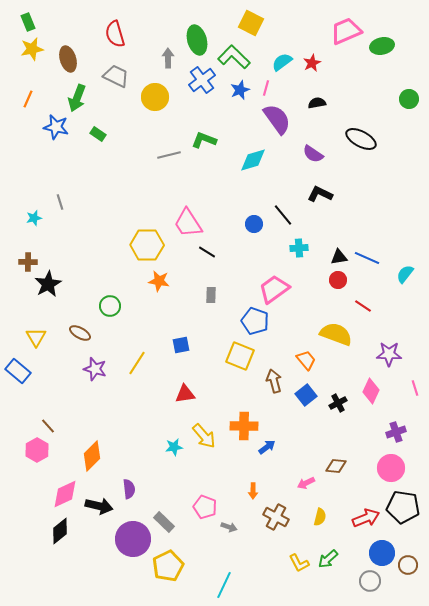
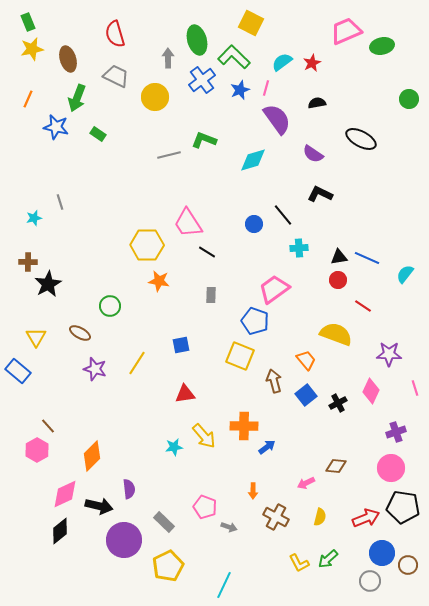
purple circle at (133, 539): moved 9 px left, 1 px down
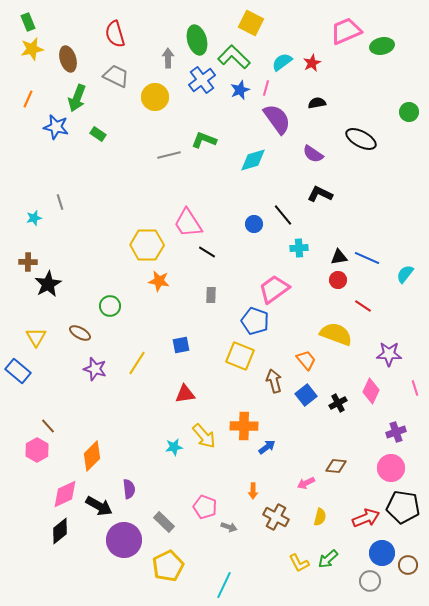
green circle at (409, 99): moved 13 px down
black arrow at (99, 506): rotated 16 degrees clockwise
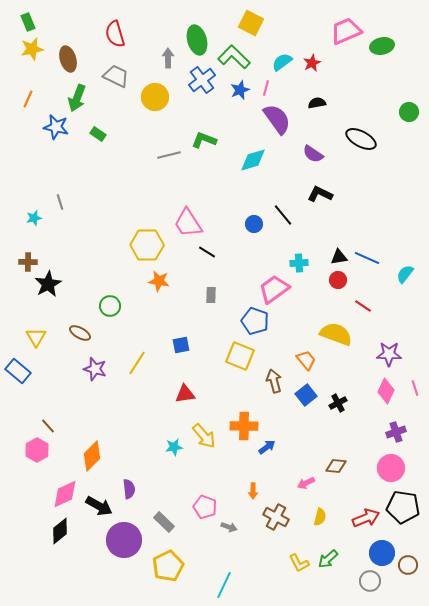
cyan cross at (299, 248): moved 15 px down
pink diamond at (371, 391): moved 15 px right
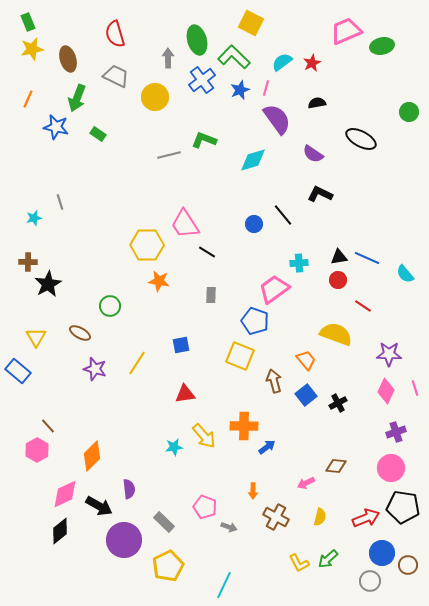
pink trapezoid at (188, 223): moved 3 px left, 1 px down
cyan semicircle at (405, 274): rotated 78 degrees counterclockwise
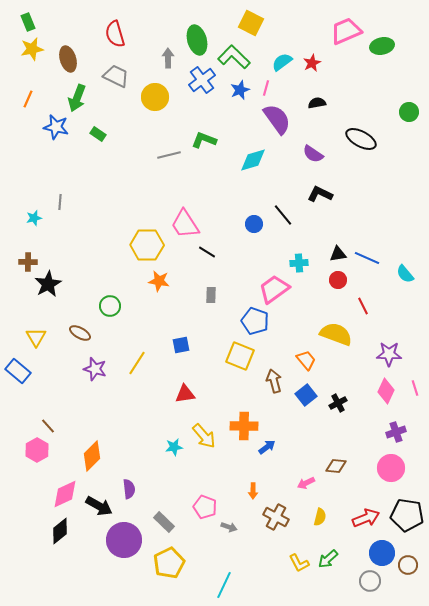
gray line at (60, 202): rotated 21 degrees clockwise
black triangle at (339, 257): moved 1 px left, 3 px up
red line at (363, 306): rotated 30 degrees clockwise
black pentagon at (403, 507): moved 4 px right, 8 px down
yellow pentagon at (168, 566): moved 1 px right, 3 px up
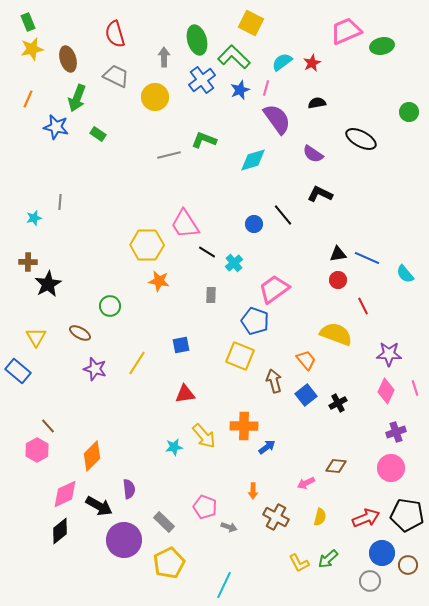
gray arrow at (168, 58): moved 4 px left, 1 px up
cyan cross at (299, 263): moved 65 px left; rotated 36 degrees counterclockwise
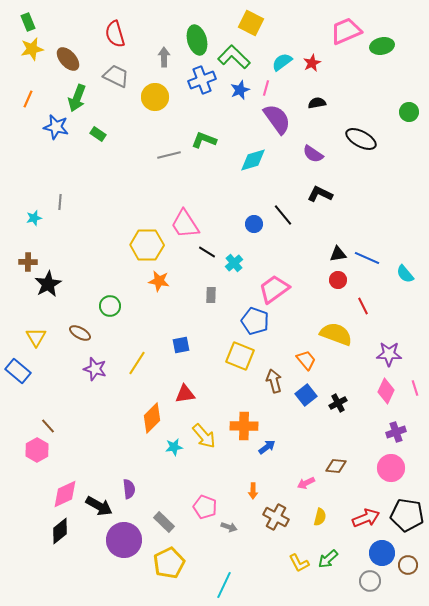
brown ellipse at (68, 59): rotated 25 degrees counterclockwise
blue cross at (202, 80): rotated 16 degrees clockwise
orange diamond at (92, 456): moved 60 px right, 38 px up
